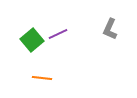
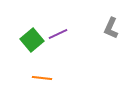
gray L-shape: moved 1 px right, 1 px up
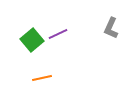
orange line: rotated 18 degrees counterclockwise
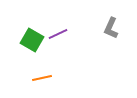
green square: rotated 20 degrees counterclockwise
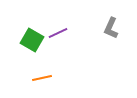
purple line: moved 1 px up
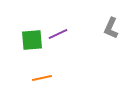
purple line: moved 1 px down
green square: rotated 35 degrees counterclockwise
